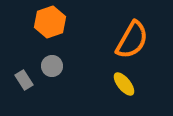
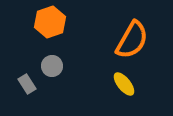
gray rectangle: moved 3 px right, 4 px down
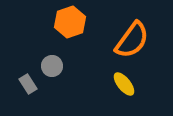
orange hexagon: moved 20 px right
orange semicircle: rotated 6 degrees clockwise
gray rectangle: moved 1 px right
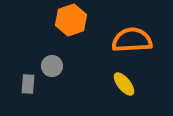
orange hexagon: moved 1 px right, 2 px up
orange semicircle: rotated 129 degrees counterclockwise
gray rectangle: rotated 36 degrees clockwise
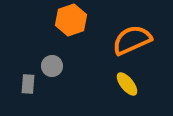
orange semicircle: rotated 21 degrees counterclockwise
yellow ellipse: moved 3 px right
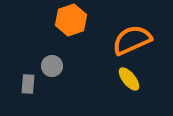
yellow ellipse: moved 2 px right, 5 px up
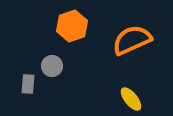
orange hexagon: moved 1 px right, 6 px down
yellow ellipse: moved 2 px right, 20 px down
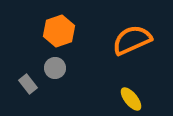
orange hexagon: moved 13 px left, 5 px down
gray circle: moved 3 px right, 2 px down
gray rectangle: rotated 42 degrees counterclockwise
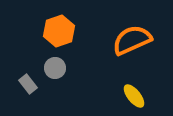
yellow ellipse: moved 3 px right, 3 px up
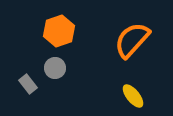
orange semicircle: rotated 24 degrees counterclockwise
yellow ellipse: moved 1 px left
